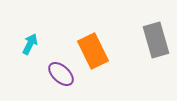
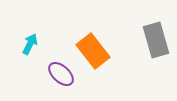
orange rectangle: rotated 12 degrees counterclockwise
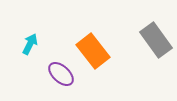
gray rectangle: rotated 20 degrees counterclockwise
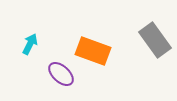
gray rectangle: moved 1 px left
orange rectangle: rotated 32 degrees counterclockwise
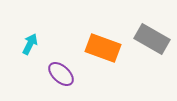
gray rectangle: moved 3 px left, 1 px up; rotated 24 degrees counterclockwise
orange rectangle: moved 10 px right, 3 px up
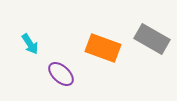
cyan arrow: rotated 120 degrees clockwise
